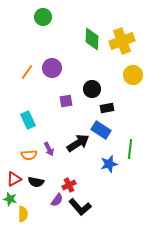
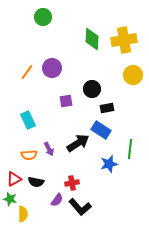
yellow cross: moved 2 px right, 1 px up; rotated 10 degrees clockwise
red cross: moved 3 px right, 2 px up; rotated 16 degrees clockwise
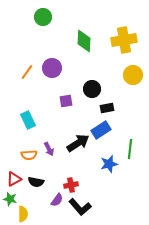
green diamond: moved 8 px left, 2 px down
blue rectangle: rotated 66 degrees counterclockwise
red cross: moved 1 px left, 2 px down
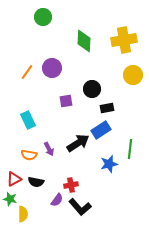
orange semicircle: rotated 14 degrees clockwise
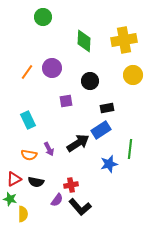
black circle: moved 2 px left, 8 px up
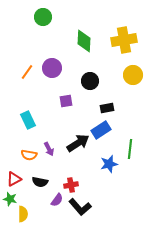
black semicircle: moved 4 px right
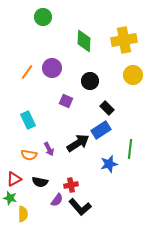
purple square: rotated 32 degrees clockwise
black rectangle: rotated 56 degrees clockwise
green star: moved 1 px up
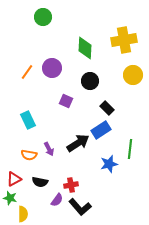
green diamond: moved 1 px right, 7 px down
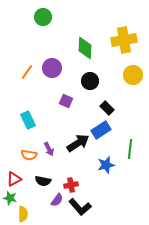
blue star: moved 3 px left, 1 px down
black semicircle: moved 3 px right, 1 px up
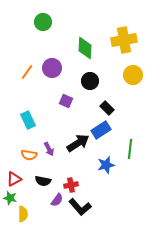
green circle: moved 5 px down
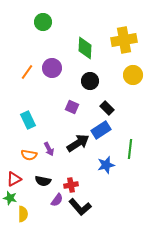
purple square: moved 6 px right, 6 px down
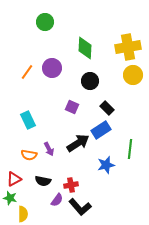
green circle: moved 2 px right
yellow cross: moved 4 px right, 7 px down
